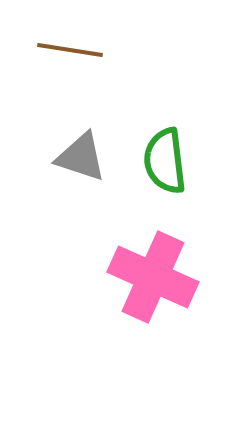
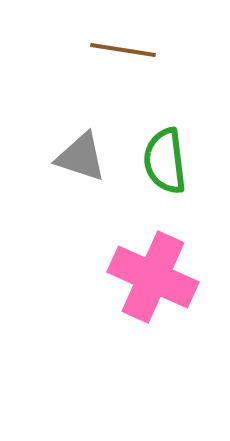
brown line: moved 53 px right
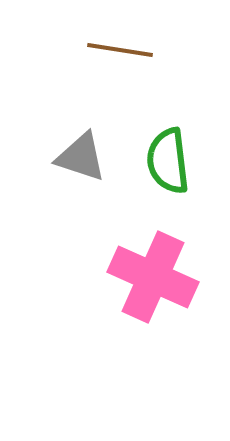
brown line: moved 3 px left
green semicircle: moved 3 px right
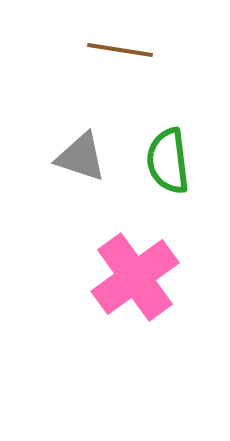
pink cross: moved 18 px left; rotated 30 degrees clockwise
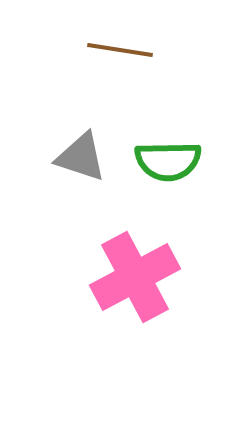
green semicircle: rotated 84 degrees counterclockwise
pink cross: rotated 8 degrees clockwise
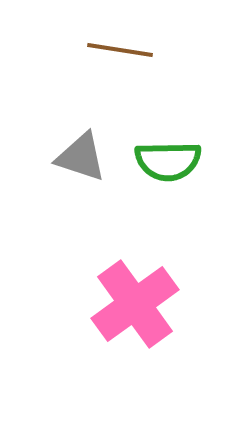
pink cross: moved 27 px down; rotated 8 degrees counterclockwise
